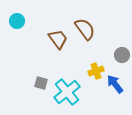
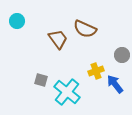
brown semicircle: rotated 150 degrees clockwise
gray square: moved 3 px up
cyan cross: rotated 12 degrees counterclockwise
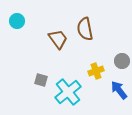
brown semicircle: rotated 55 degrees clockwise
gray circle: moved 6 px down
blue arrow: moved 4 px right, 6 px down
cyan cross: moved 1 px right; rotated 12 degrees clockwise
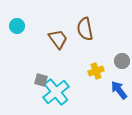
cyan circle: moved 5 px down
cyan cross: moved 12 px left
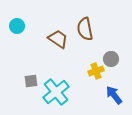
brown trapezoid: rotated 20 degrees counterclockwise
gray circle: moved 11 px left, 2 px up
gray square: moved 10 px left, 1 px down; rotated 24 degrees counterclockwise
blue arrow: moved 5 px left, 5 px down
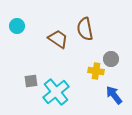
yellow cross: rotated 28 degrees clockwise
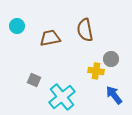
brown semicircle: moved 1 px down
brown trapezoid: moved 8 px left, 1 px up; rotated 45 degrees counterclockwise
gray square: moved 3 px right, 1 px up; rotated 32 degrees clockwise
cyan cross: moved 6 px right, 5 px down
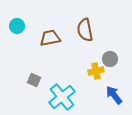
gray circle: moved 1 px left
yellow cross: rotated 21 degrees counterclockwise
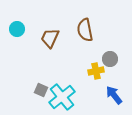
cyan circle: moved 3 px down
brown trapezoid: rotated 55 degrees counterclockwise
gray square: moved 7 px right, 10 px down
